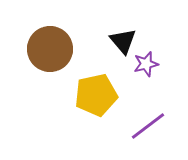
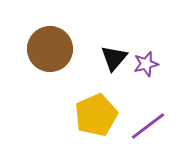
black triangle: moved 9 px left, 17 px down; rotated 20 degrees clockwise
yellow pentagon: moved 20 px down; rotated 12 degrees counterclockwise
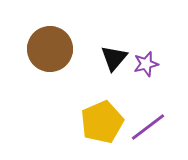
yellow pentagon: moved 6 px right, 7 px down
purple line: moved 1 px down
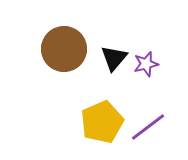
brown circle: moved 14 px right
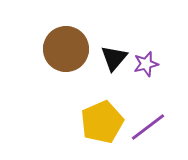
brown circle: moved 2 px right
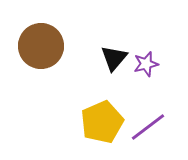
brown circle: moved 25 px left, 3 px up
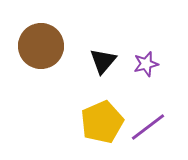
black triangle: moved 11 px left, 3 px down
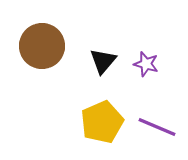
brown circle: moved 1 px right
purple star: rotated 30 degrees clockwise
purple line: moved 9 px right; rotated 60 degrees clockwise
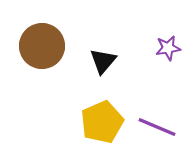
purple star: moved 22 px right, 16 px up; rotated 25 degrees counterclockwise
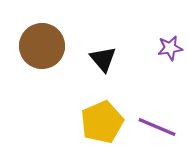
purple star: moved 2 px right
black triangle: moved 2 px up; rotated 20 degrees counterclockwise
